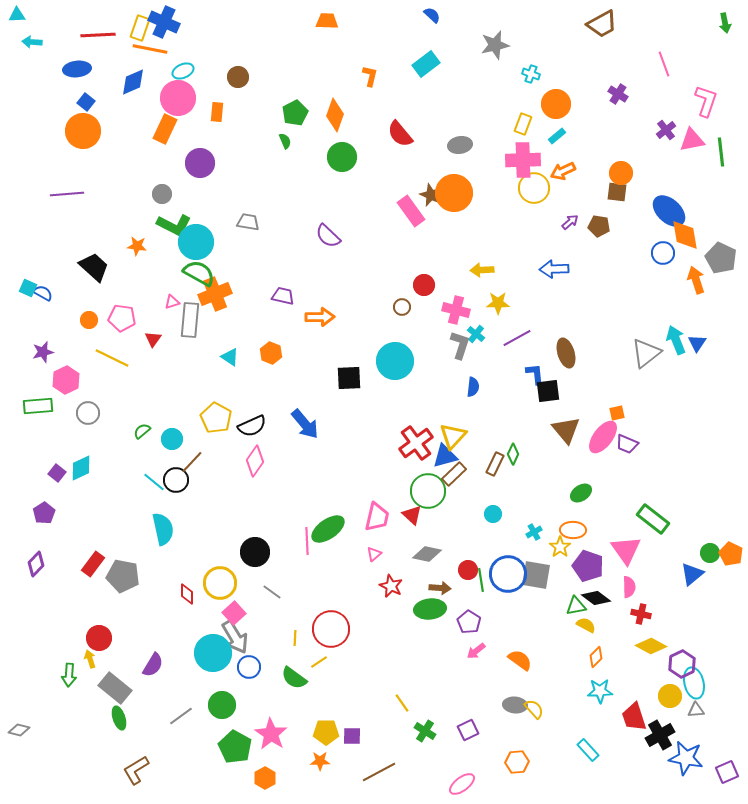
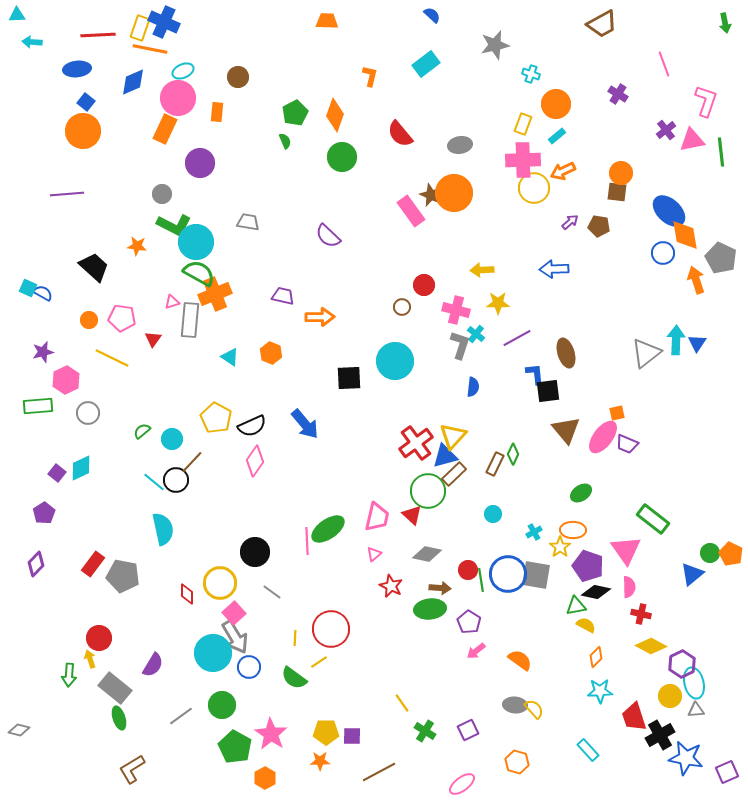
cyan arrow at (676, 340): rotated 24 degrees clockwise
black diamond at (596, 598): moved 6 px up; rotated 24 degrees counterclockwise
orange hexagon at (517, 762): rotated 20 degrees clockwise
brown L-shape at (136, 770): moved 4 px left, 1 px up
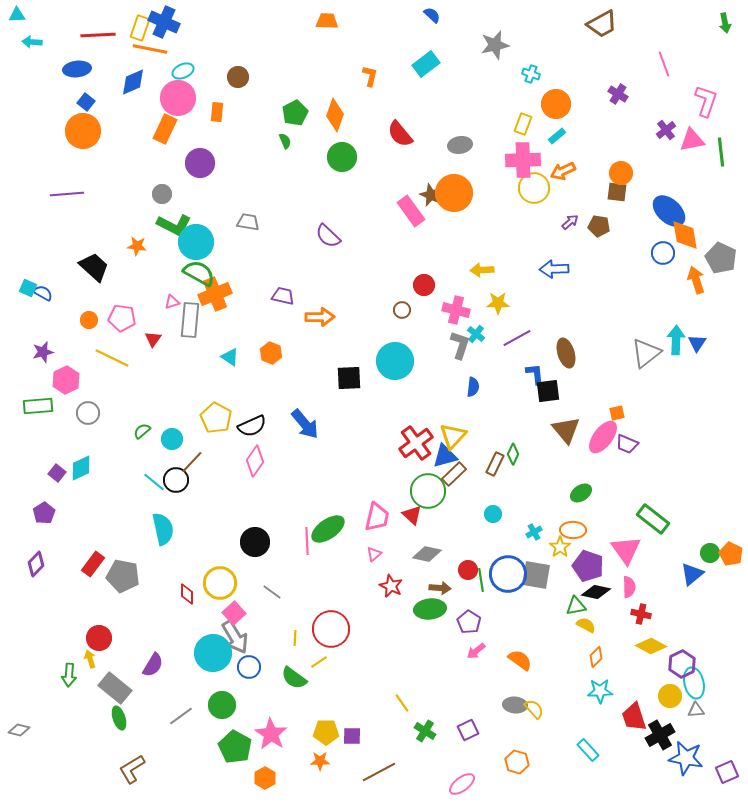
brown circle at (402, 307): moved 3 px down
black circle at (255, 552): moved 10 px up
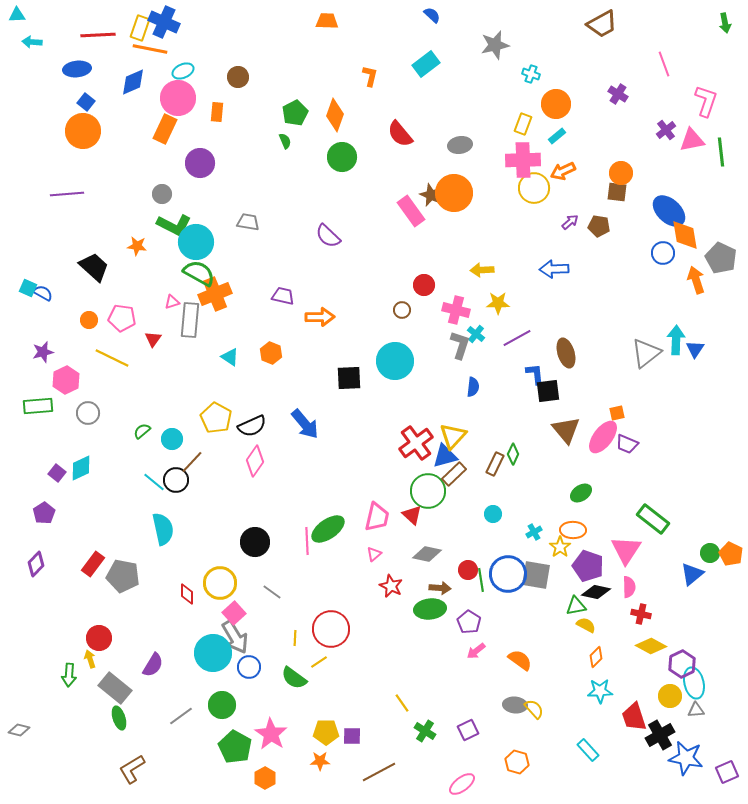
blue triangle at (697, 343): moved 2 px left, 6 px down
pink triangle at (626, 550): rotated 8 degrees clockwise
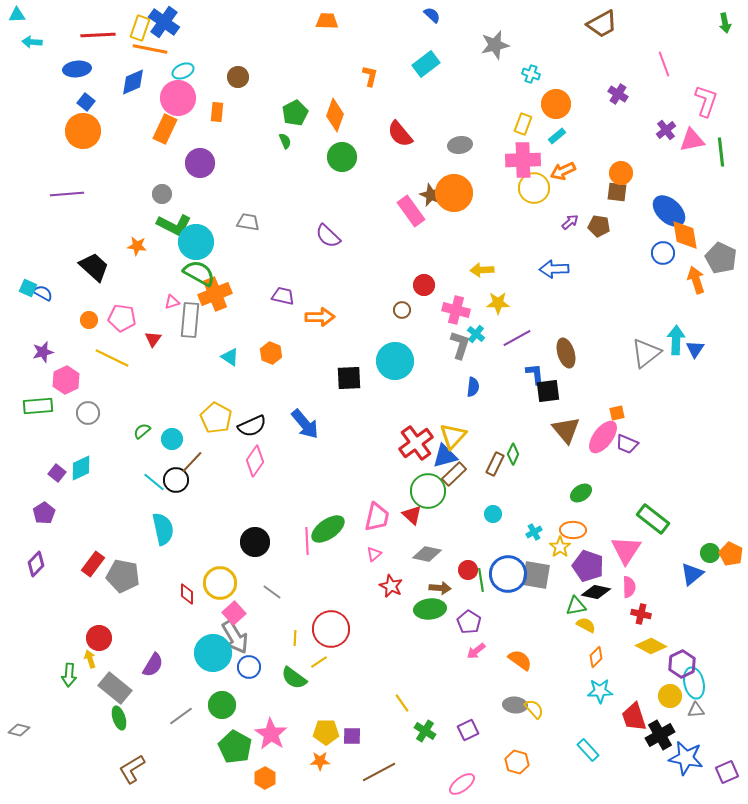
blue cross at (164, 22): rotated 12 degrees clockwise
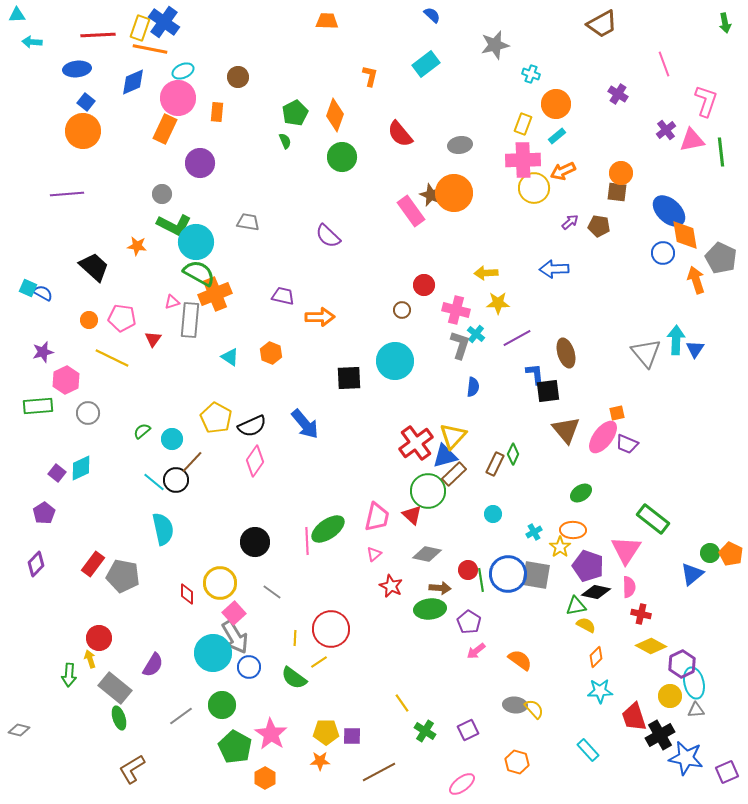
yellow arrow at (482, 270): moved 4 px right, 3 px down
gray triangle at (646, 353): rotated 32 degrees counterclockwise
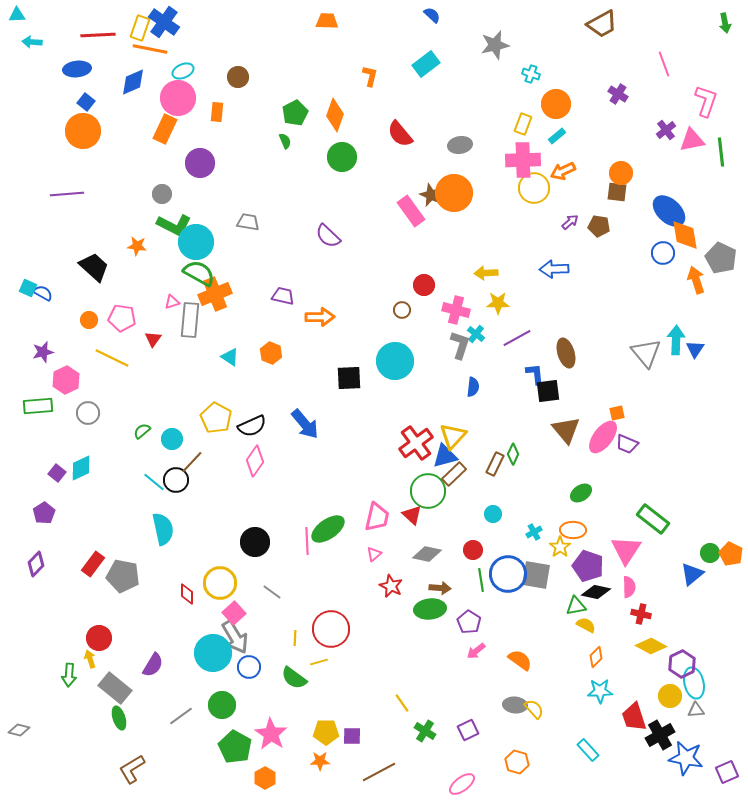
red circle at (468, 570): moved 5 px right, 20 px up
yellow line at (319, 662): rotated 18 degrees clockwise
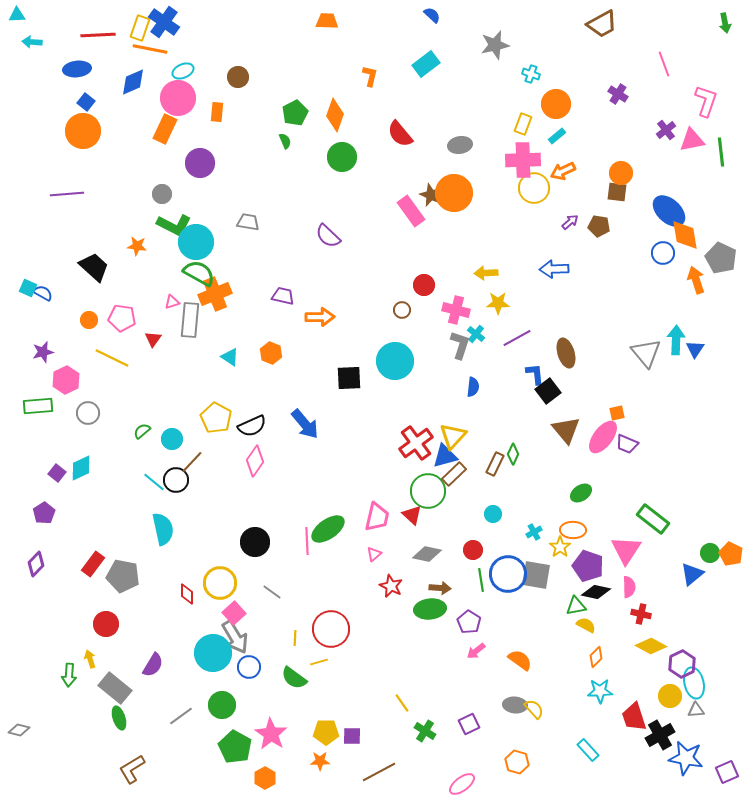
black square at (548, 391): rotated 30 degrees counterclockwise
red circle at (99, 638): moved 7 px right, 14 px up
purple square at (468, 730): moved 1 px right, 6 px up
